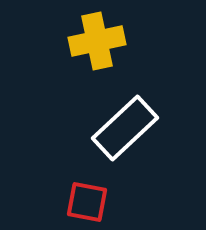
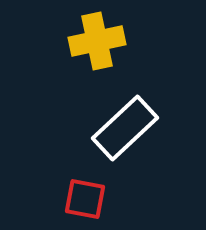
red square: moved 2 px left, 3 px up
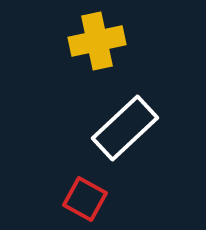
red square: rotated 18 degrees clockwise
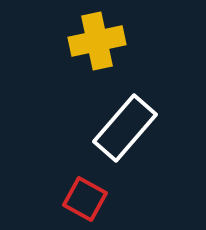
white rectangle: rotated 6 degrees counterclockwise
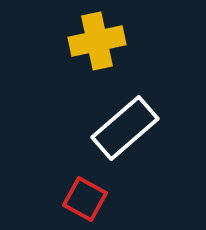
white rectangle: rotated 8 degrees clockwise
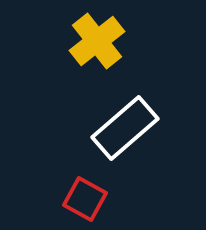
yellow cross: rotated 26 degrees counterclockwise
